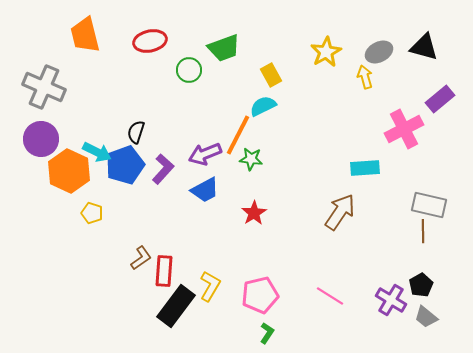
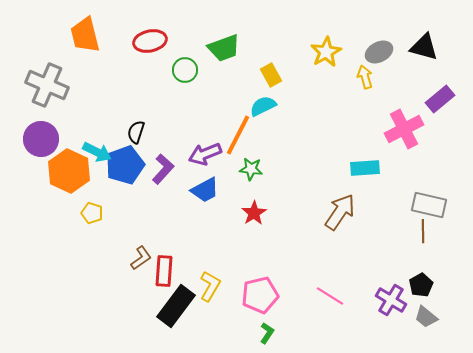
green circle: moved 4 px left
gray cross: moved 3 px right, 2 px up
green star: moved 10 px down
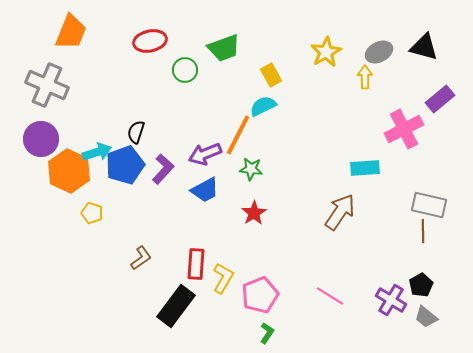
orange trapezoid: moved 14 px left, 3 px up; rotated 144 degrees counterclockwise
yellow arrow: rotated 15 degrees clockwise
cyan arrow: rotated 44 degrees counterclockwise
red rectangle: moved 32 px right, 7 px up
yellow L-shape: moved 13 px right, 8 px up
pink pentagon: rotated 9 degrees counterclockwise
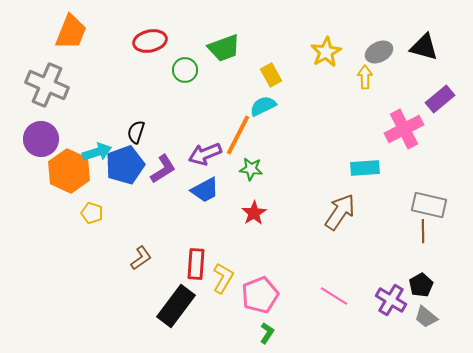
purple L-shape: rotated 16 degrees clockwise
pink line: moved 4 px right
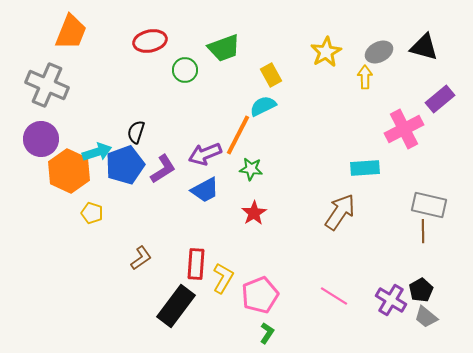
black pentagon: moved 5 px down
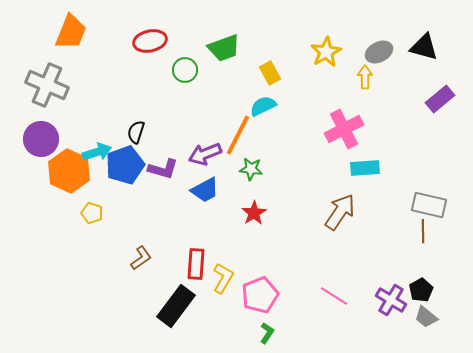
yellow rectangle: moved 1 px left, 2 px up
pink cross: moved 60 px left
purple L-shape: rotated 48 degrees clockwise
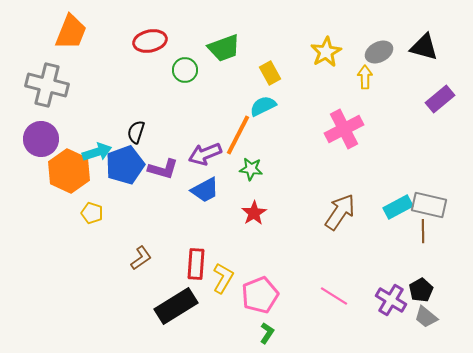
gray cross: rotated 9 degrees counterclockwise
cyan rectangle: moved 33 px right, 39 px down; rotated 24 degrees counterclockwise
black rectangle: rotated 21 degrees clockwise
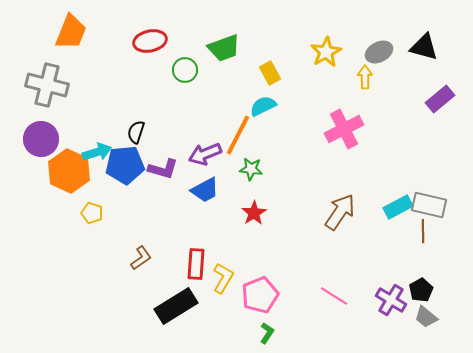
blue pentagon: rotated 15 degrees clockwise
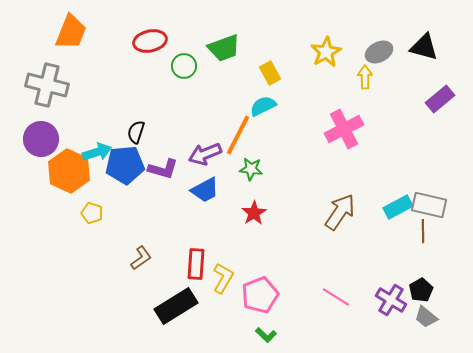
green circle: moved 1 px left, 4 px up
pink line: moved 2 px right, 1 px down
green L-shape: moved 1 px left, 2 px down; rotated 100 degrees clockwise
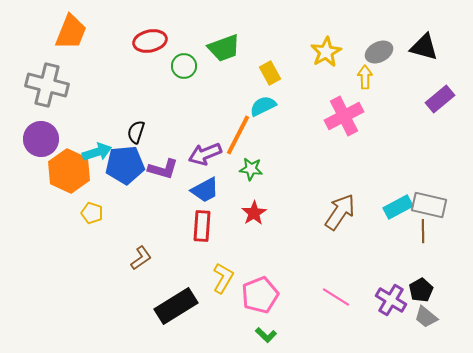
pink cross: moved 13 px up
red rectangle: moved 6 px right, 38 px up
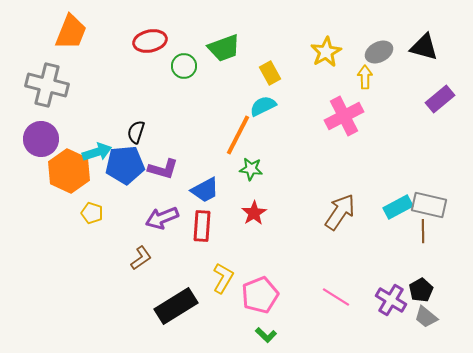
purple arrow: moved 43 px left, 64 px down
